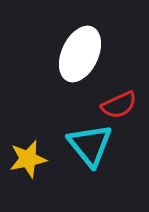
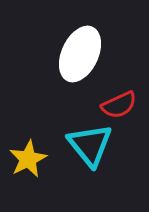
yellow star: rotated 15 degrees counterclockwise
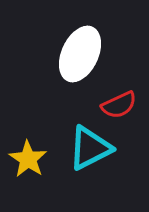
cyan triangle: moved 3 px down; rotated 42 degrees clockwise
yellow star: rotated 12 degrees counterclockwise
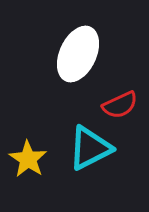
white ellipse: moved 2 px left
red semicircle: moved 1 px right
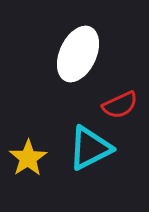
yellow star: moved 1 px up; rotated 6 degrees clockwise
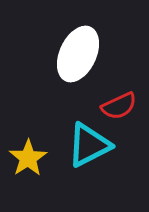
red semicircle: moved 1 px left, 1 px down
cyan triangle: moved 1 px left, 3 px up
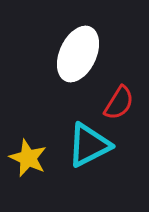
red semicircle: moved 3 px up; rotated 33 degrees counterclockwise
yellow star: rotated 15 degrees counterclockwise
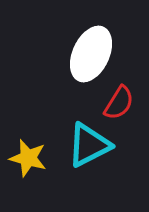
white ellipse: moved 13 px right
yellow star: rotated 9 degrees counterclockwise
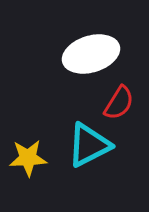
white ellipse: rotated 48 degrees clockwise
yellow star: rotated 18 degrees counterclockwise
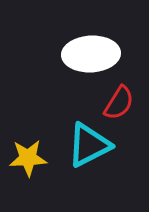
white ellipse: rotated 14 degrees clockwise
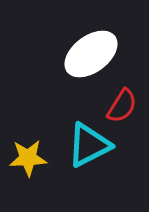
white ellipse: rotated 34 degrees counterclockwise
red semicircle: moved 3 px right, 3 px down
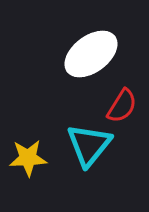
cyan triangle: rotated 24 degrees counterclockwise
